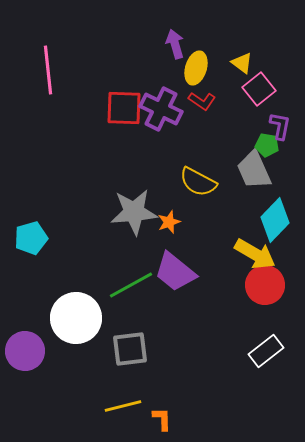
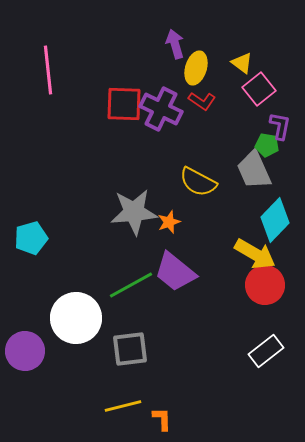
red square: moved 4 px up
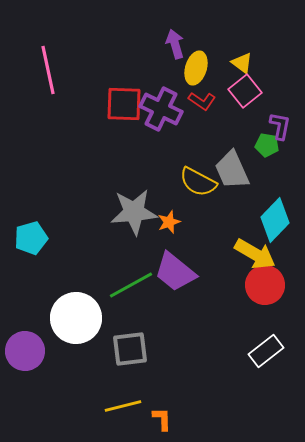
pink line: rotated 6 degrees counterclockwise
pink square: moved 14 px left, 2 px down
gray trapezoid: moved 22 px left
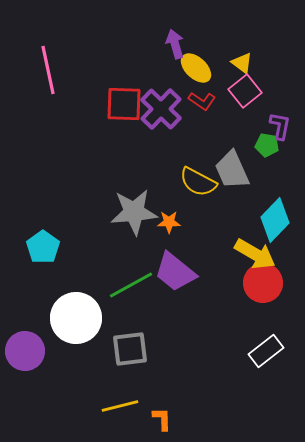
yellow ellipse: rotated 64 degrees counterclockwise
purple cross: rotated 18 degrees clockwise
orange star: rotated 20 degrees clockwise
cyan pentagon: moved 12 px right, 9 px down; rotated 20 degrees counterclockwise
red circle: moved 2 px left, 2 px up
yellow line: moved 3 px left
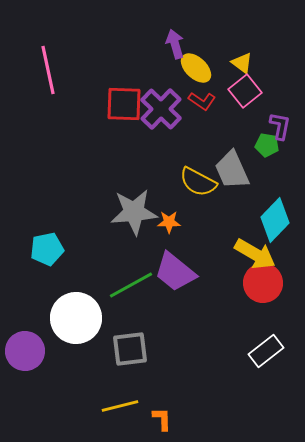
cyan pentagon: moved 4 px right, 2 px down; rotated 24 degrees clockwise
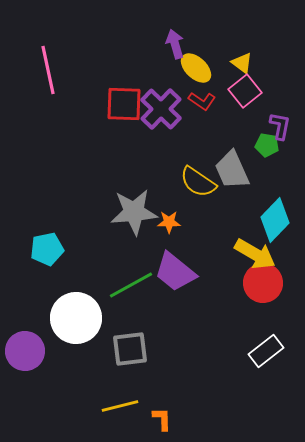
yellow semicircle: rotated 6 degrees clockwise
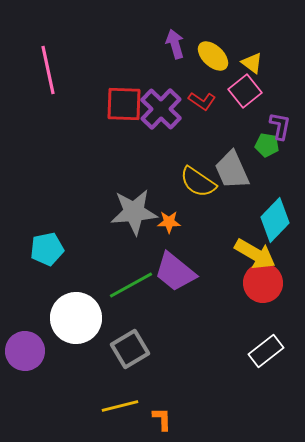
yellow triangle: moved 10 px right
yellow ellipse: moved 17 px right, 12 px up
gray square: rotated 24 degrees counterclockwise
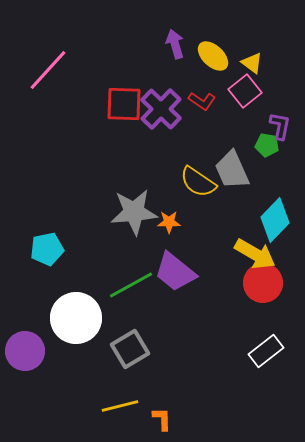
pink line: rotated 54 degrees clockwise
